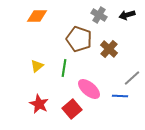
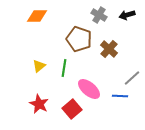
yellow triangle: moved 2 px right
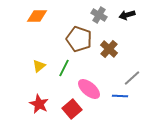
green line: rotated 18 degrees clockwise
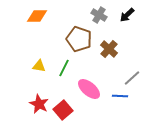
black arrow: rotated 28 degrees counterclockwise
yellow triangle: rotated 48 degrees clockwise
red square: moved 9 px left, 1 px down
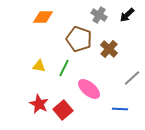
orange diamond: moved 6 px right, 1 px down
blue line: moved 13 px down
